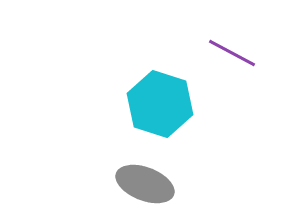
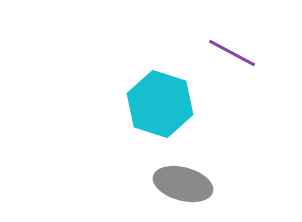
gray ellipse: moved 38 px right; rotated 6 degrees counterclockwise
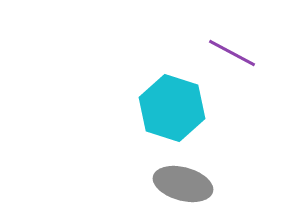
cyan hexagon: moved 12 px right, 4 px down
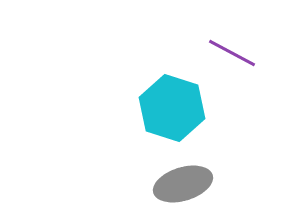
gray ellipse: rotated 32 degrees counterclockwise
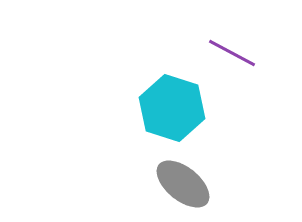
gray ellipse: rotated 56 degrees clockwise
